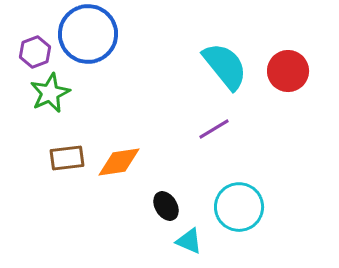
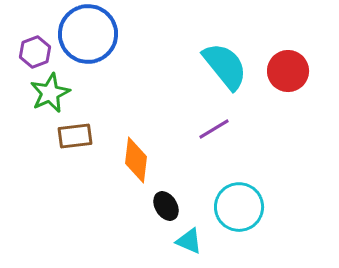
brown rectangle: moved 8 px right, 22 px up
orange diamond: moved 17 px right, 2 px up; rotated 75 degrees counterclockwise
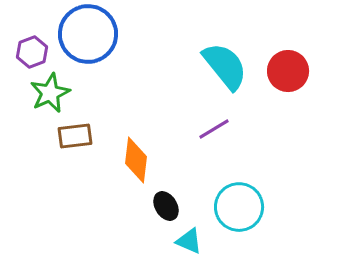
purple hexagon: moved 3 px left
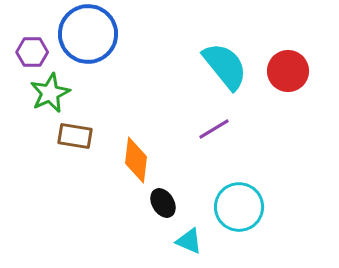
purple hexagon: rotated 20 degrees clockwise
brown rectangle: rotated 16 degrees clockwise
black ellipse: moved 3 px left, 3 px up
